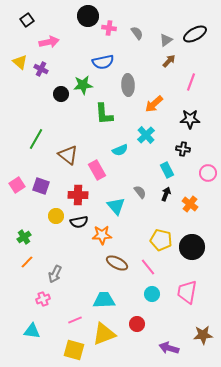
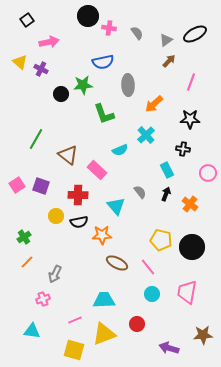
green L-shape at (104, 114): rotated 15 degrees counterclockwise
pink rectangle at (97, 170): rotated 18 degrees counterclockwise
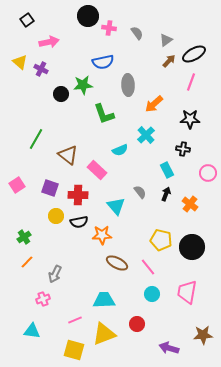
black ellipse at (195, 34): moved 1 px left, 20 px down
purple square at (41, 186): moved 9 px right, 2 px down
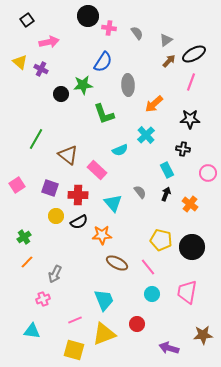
blue semicircle at (103, 62): rotated 45 degrees counterclockwise
cyan triangle at (116, 206): moved 3 px left, 3 px up
black semicircle at (79, 222): rotated 18 degrees counterclockwise
cyan trapezoid at (104, 300): rotated 70 degrees clockwise
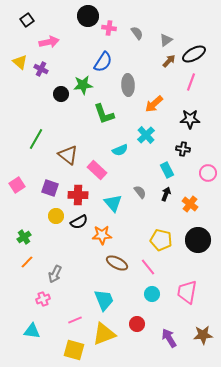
black circle at (192, 247): moved 6 px right, 7 px up
purple arrow at (169, 348): moved 10 px up; rotated 42 degrees clockwise
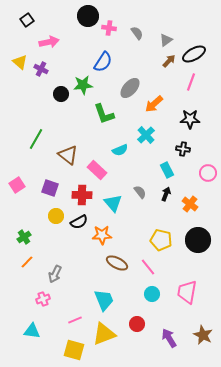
gray ellipse at (128, 85): moved 2 px right, 3 px down; rotated 45 degrees clockwise
red cross at (78, 195): moved 4 px right
brown star at (203, 335): rotated 30 degrees clockwise
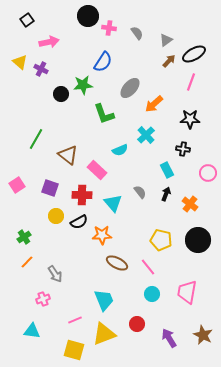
gray arrow at (55, 274): rotated 60 degrees counterclockwise
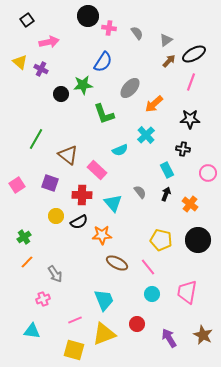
purple square at (50, 188): moved 5 px up
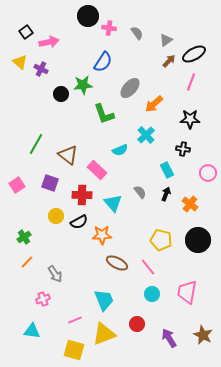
black square at (27, 20): moved 1 px left, 12 px down
green line at (36, 139): moved 5 px down
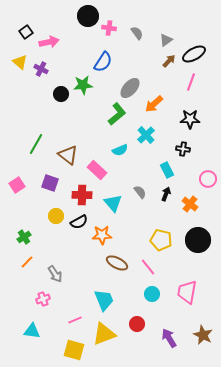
green L-shape at (104, 114): moved 13 px right; rotated 110 degrees counterclockwise
pink circle at (208, 173): moved 6 px down
